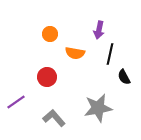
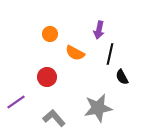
orange semicircle: rotated 18 degrees clockwise
black semicircle: moved 2 px left
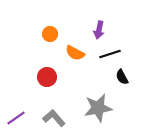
black line: rotated 60 degrees clockwise
purple line: moved 16 px down
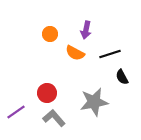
purple arrow: moved 13 px left
red circle: moved 16 px down
gray star: moved 4 px left, 6 px up
purple line: moved 6 px up
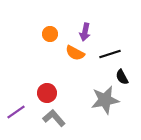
purple arrow: moved 1 px left, 2 px down
gray star: moved 11 px right, 2 px up
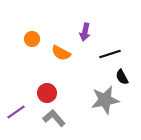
orange circle: moved 18 px left, 5 px down
orange semicircle: moved 14 px left
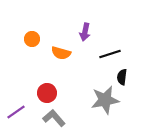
orange semicircle: rotated 12 degrees counterclockwise
black semicircle: rotated 35 degrees clockwise
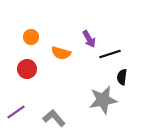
purple arrow: moved 4 px right, 7 px down; rotated 42 degrees counterclockwise
orange circle: moved 1 px left, 2 px up
red circle: moved 20 px left, 24 px up
gray star: moved 2 px left
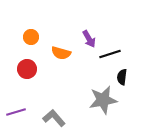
purple line: rotated 18 degrees clockwise
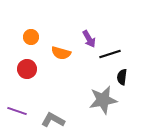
purple line: moved 1 px right, 1 px up; rotated 36 degrees clockwise
gray L-shape: moved 1 px left, 2 px down; rotated 20 degrees counterclockwise
